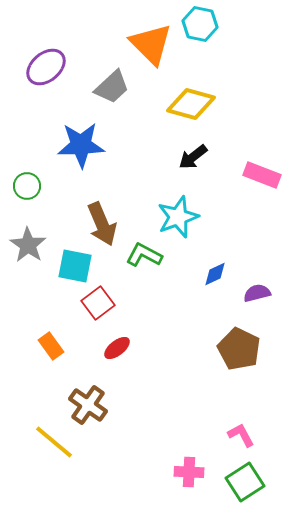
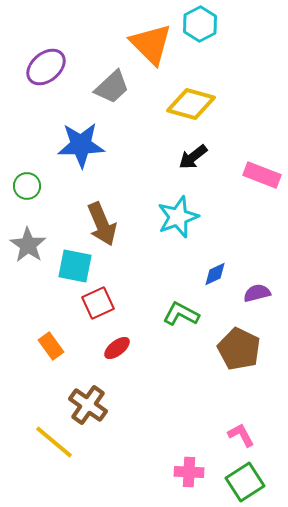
cyan hexagon: rotated 20 degrees clockwise
green L-shape: moved 37 px right, 59 px down
red square: rotated 12 degrees clockwise
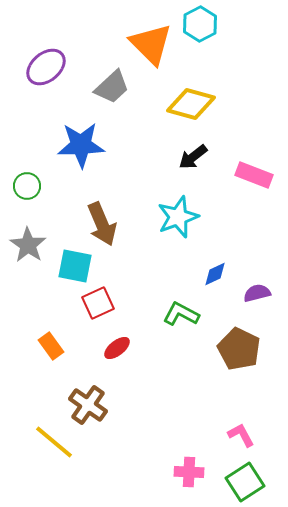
pink rectangle: moved 8 px left
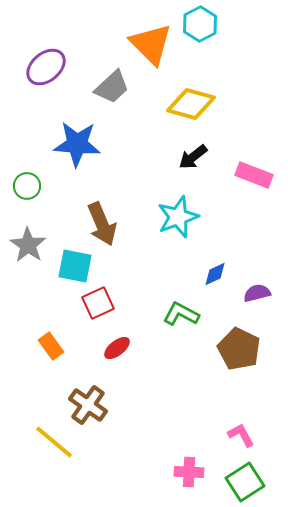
blue star: moved 4 px left, 1 px up; rotated 6 degrees clockwise
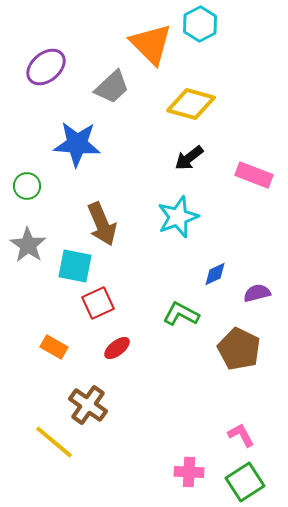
black arrow: moved 4 px left, 1 px down
orange rectangle: moved 3 px right, 1 px down; rotated 24 degrees counterclockwise
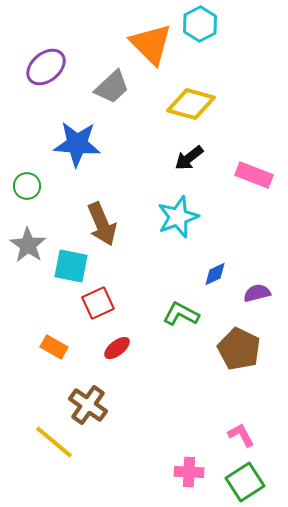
cyan square: moved 4 px left
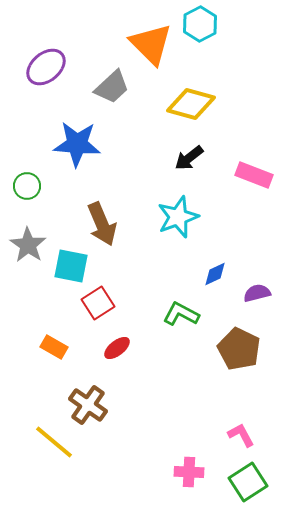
red square: rotated 8 degrees counterclockwise
green square: moved 3 px right
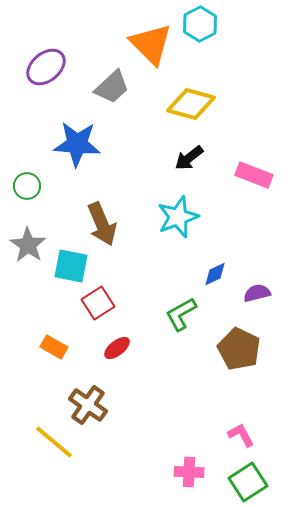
green L-shape: rotated 57 degrees counterclockwise
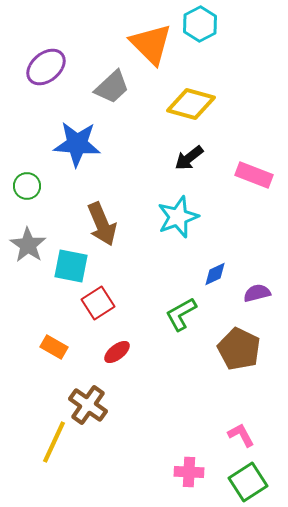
red ellipse: moved 4 px down
yellow line: rotated 75 degrees clockwise
